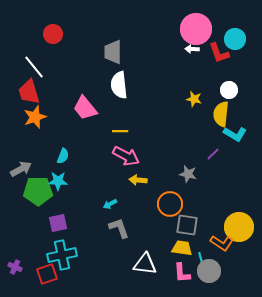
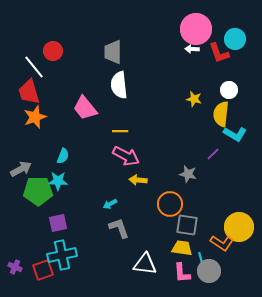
red circle: moved 17 px down
red square: moved 4 px left, 4 px up
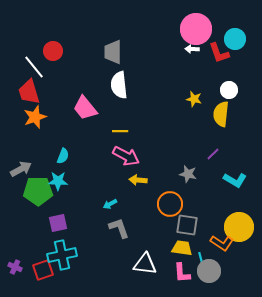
cyan L-shape: moved 46 px down
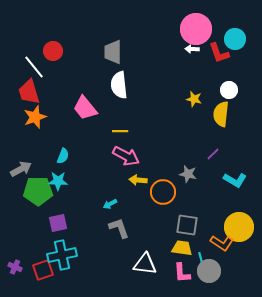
orange circle: moved 7 px left, 12 px up
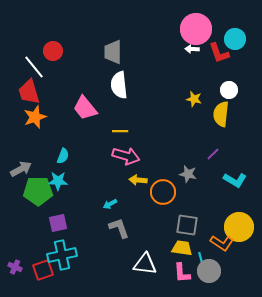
pink arrow: rotated 12 degrees counterclockwise
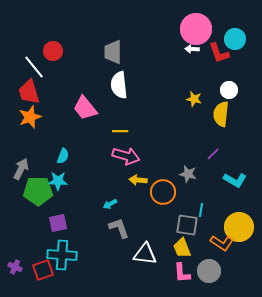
orange star: moved 5 px left
gray arrow: rotated 35 degrees counterclockwise
yellow trapezoid: rotated 120 degrees counterclockwise
cyan cross: rotated 16 degrees clockwise
cyan line: moved 49 px up; rotated 24 degrees clockwise
white triangle: moved 10 px up
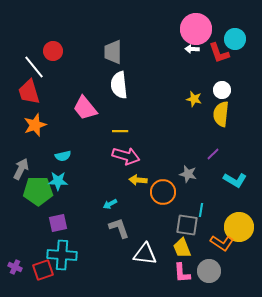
white circle: moved 7 px left
orange star: moved 5 px right, 8 px down
cyan semicircle: rotated 56 degrees clockwise
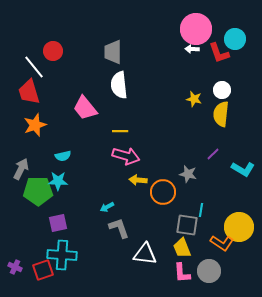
cyan L-shape: moved 8 px right, 11 px up
cyan arrow: moved 3 px left, 3 px down
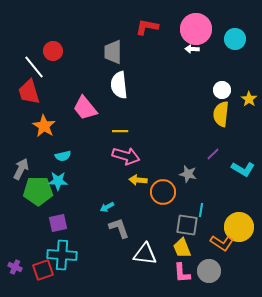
red L-shape: moved 72 px left, 26 px up; rotated 120 degrees clockwise
yellow star: moved 55 px right; rotated 21 degrees clockwise
orange star: moved 9 px right, 1 px down; rotated 20 degrees counterclockwise
